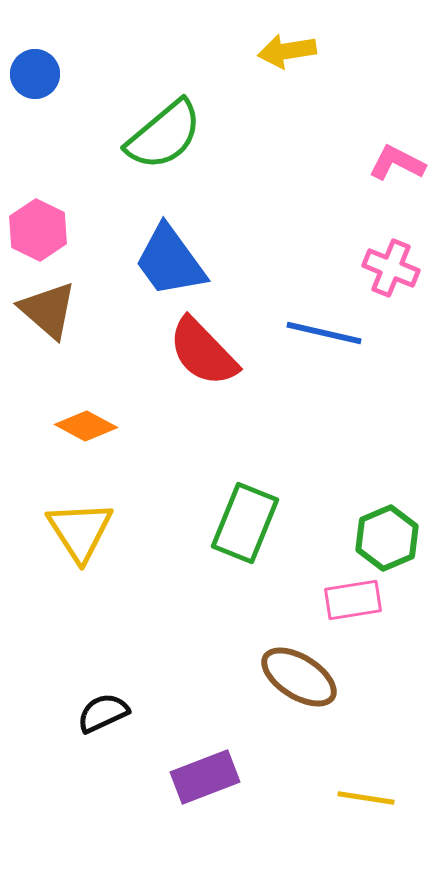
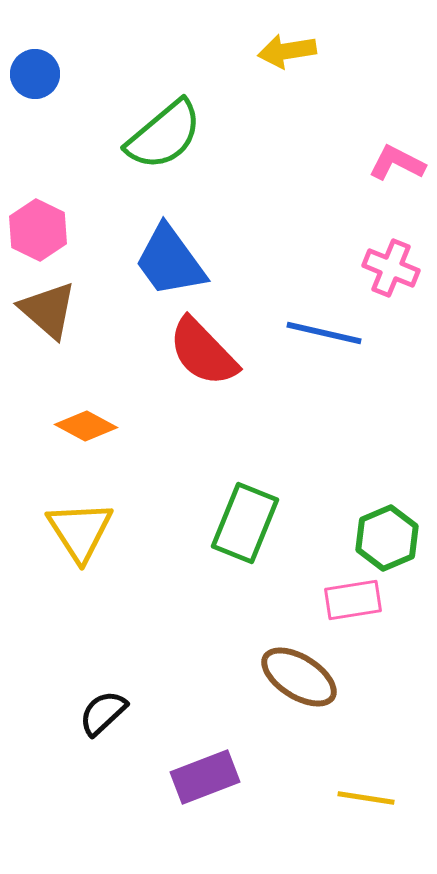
black semicircle: rotated 18 degrees counterclockwise
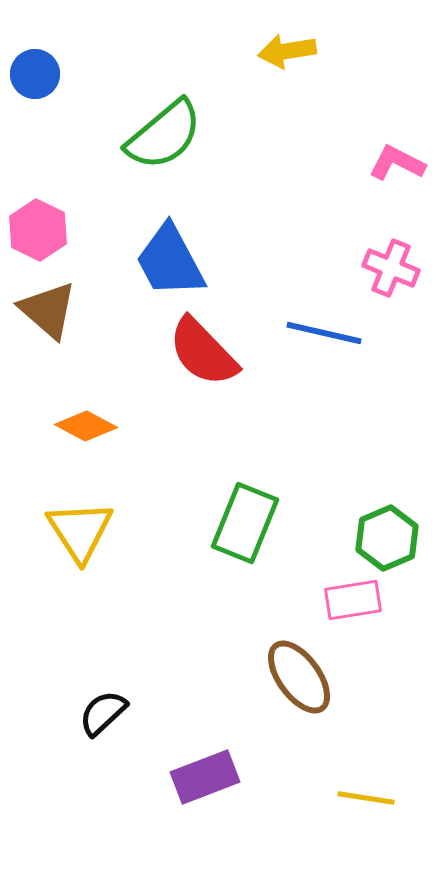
blue trapezoid: rotated 8 degrees clockwise
brown ellipse: rotated 22 degrees clockwise
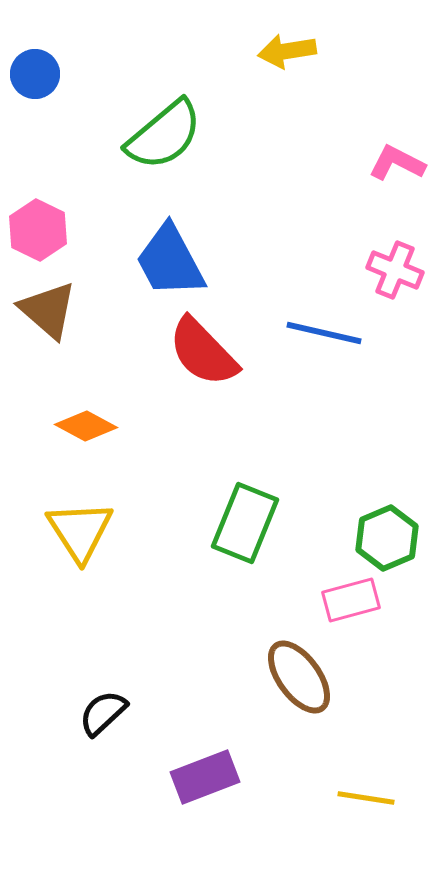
pink cross: moved 4 px right, 2 px down
pink rectangle: moved 2 px left; rotated 6 degrees counterclockwise
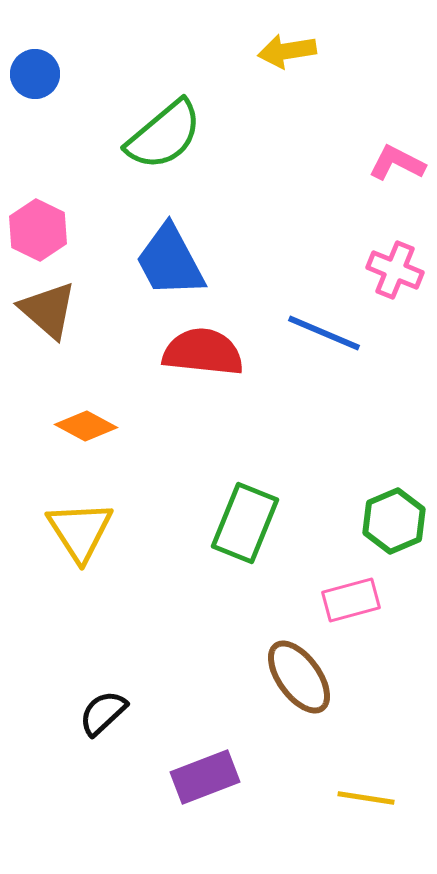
blue line: rotated 10 degrees clockwise
red semicircle: rotated 140 degrees clockwise
green hexagon: moved 7 px right, 17 px up
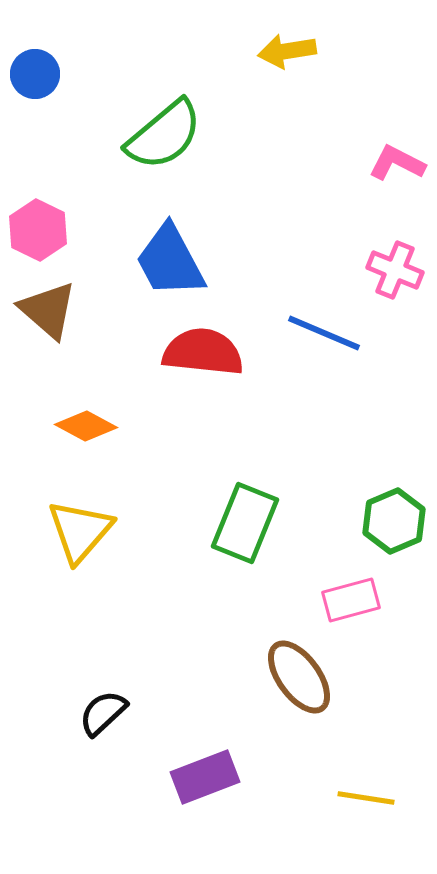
yellow triangle: rotated 14 degrees clockwise
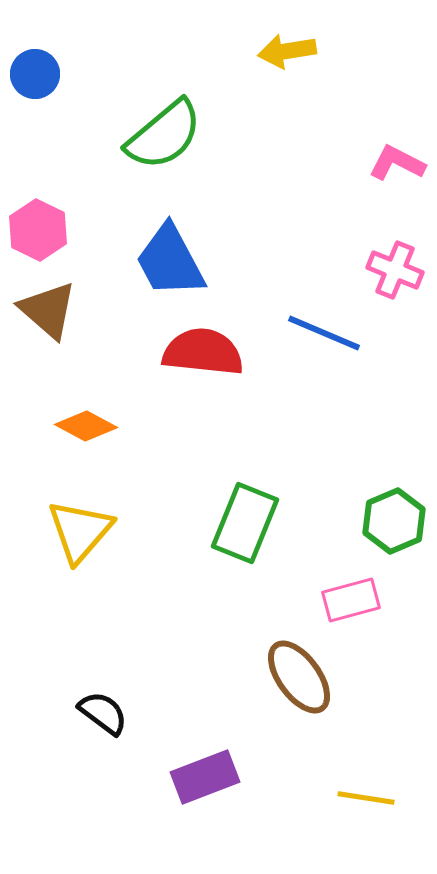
black semicircle: rotated 80 degrees clockwise
